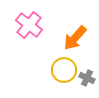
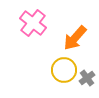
pink cross: moved 4 px right, 2 px up
gray cross: rotated 28 degrees clockwise
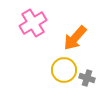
pink cross: rotated 20 degrees clockwise
gray cross: rotated 35 degrees counterclockwise
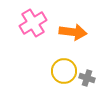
orange arrow: moved 2 px left, 6 px up; rotated 124 degrees counterclockwise
yellow circle: moved 1 px down
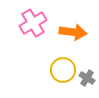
yellow circle: moved 1 px left, 1 px up
gray cross: rotated 14 degrees clockwise
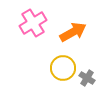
orange arrow: rotated 36 degrees counterclockwise
yellow circle: moved 2 px up
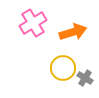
orange arrow: rotated 12 degrees clockwise
gray cross: moved 2 px left
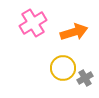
orange arrow: moved 1 px right
gray cross: rotated 28 degrees clockwise
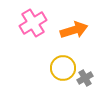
orange arrow: moved 2 px up
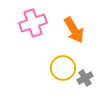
pink cross: rotated 12 degrees clockwise
orange arrow: rotated 76 degrees clockwise
